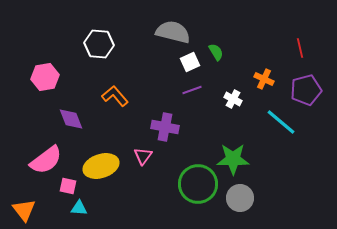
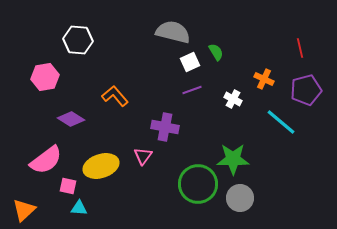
white hexagon: moved 21 px left, 4 px up
purple diamond: rotated 36 degrees counterclockwise
orange triangle: rotated 25 degrees clockwise
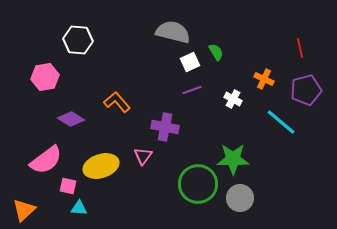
orange L-shape: moved 2 px right, 6 px down
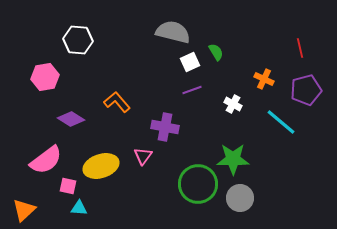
white cross: moved 5 px down
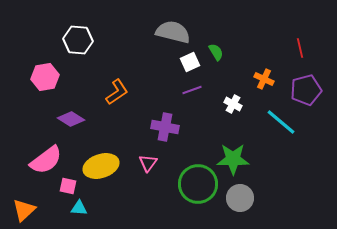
orange L-shape: moved 10 px up; rotated 96 degrees clockwise
pink triangle: moved 5 px right, 7 px down
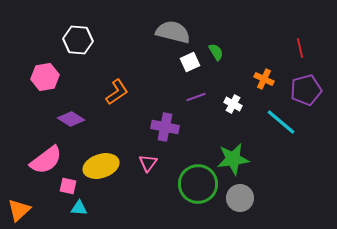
purple line: moved 4 px right, 7 px down
green star: rotated 8 degrees counterclockwise
orange triangle: moved 5 px left
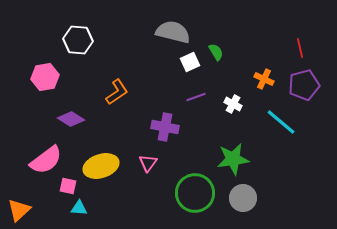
purple pentagon: moved 2 px left, 5 px up
green circle: moved 3 px left, 9 px down
gray circle: moved 3 px right
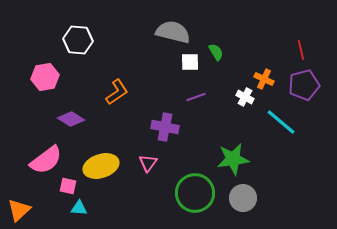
red line: moved 1 px right, 2 px down
white square: rotated 24 degrees clockwise
white cross: moved 12 px right, 7 px up
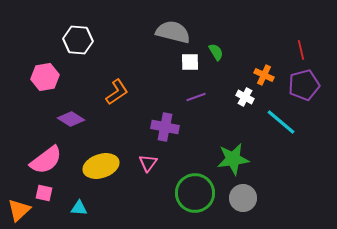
orange cross: moved 4 px up
pink square: moved 24 px left, 7 px down
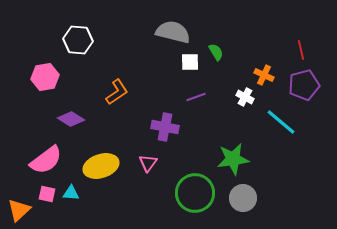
pink square: moved 3 px right, 1 px down
cyan triangle: moved 8 px left, 15 px up
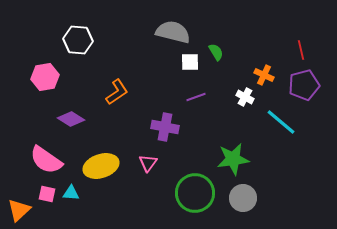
pink semicircle: rotated 72 degrees clockwise
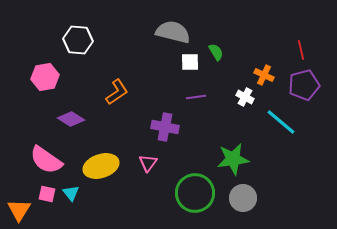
purple line: rotated 12 degrees clockwise
cyan triangle: rotated 48 degrees clockwise
orange triangle: rotated 15 degrees counterclockwise
